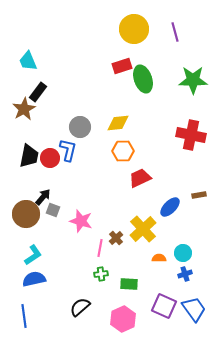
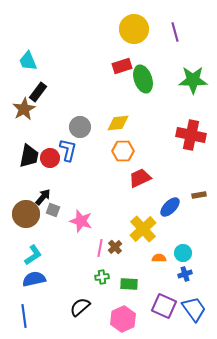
brown cross: moved 1 px left, 9 px down
green cross: moved 1 px right, 3 px down
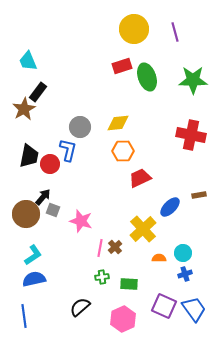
green ellipse: moved 4 px right, 2 px up
red circle: moved 6 px down
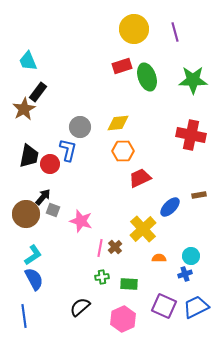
cyan circle: moved 8 px right, 3 px down
blue semicircle: rotated 75 degrees clockwise
blue trapezoid: moved 2 px right, 2 px up; rotated 80 degrees counterclockwise
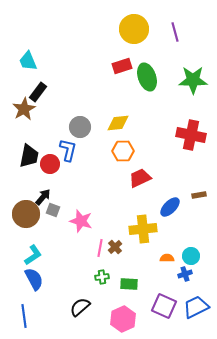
yellow cross: rotated 36 degrees clockwise
orange semicircle: moved 8 px right
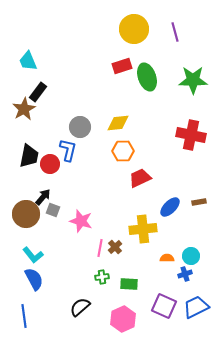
brown rectangle: moved 7 px down
cyan L-shape: rotated 85 degrees clockwise
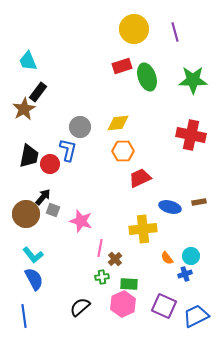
blue ellipse: rotated 60 degrees clockwise
brown cross: moved 12 px down
orange semicircle: rotated 128 degrees counterclockwise
blue trapezoid: moved 9 px down
pink hexagon: moved 15 px up
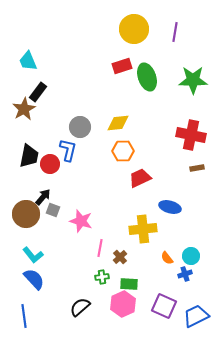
purple line: rotated 24 degrees clockwise
brown rectangle: moved 2 px left, 34 px up
brown cross: moved 5 px right, 2 px up
blue semicircle: rotated 15 degrees counterclockwise
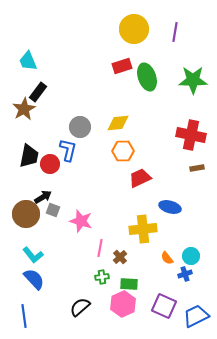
black arrow: rotated 18 degrees clockwise
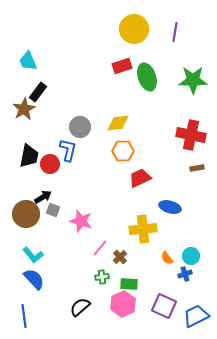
pink line: rotated 30 degrees clockwise
